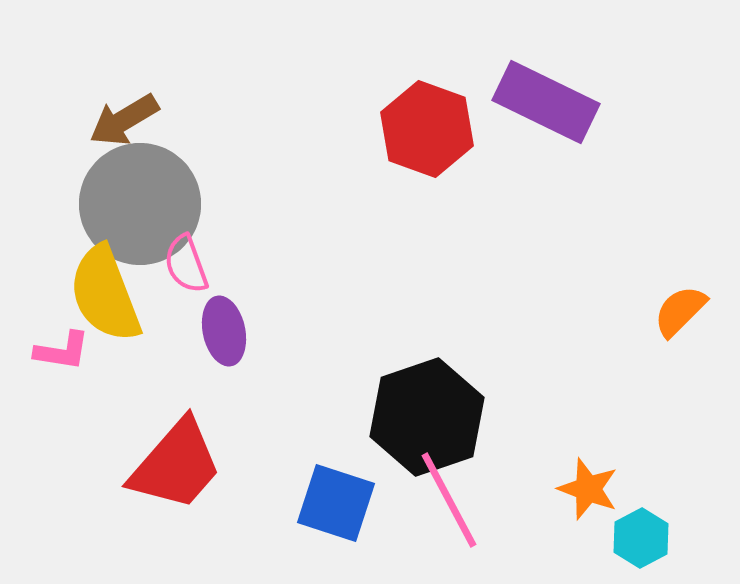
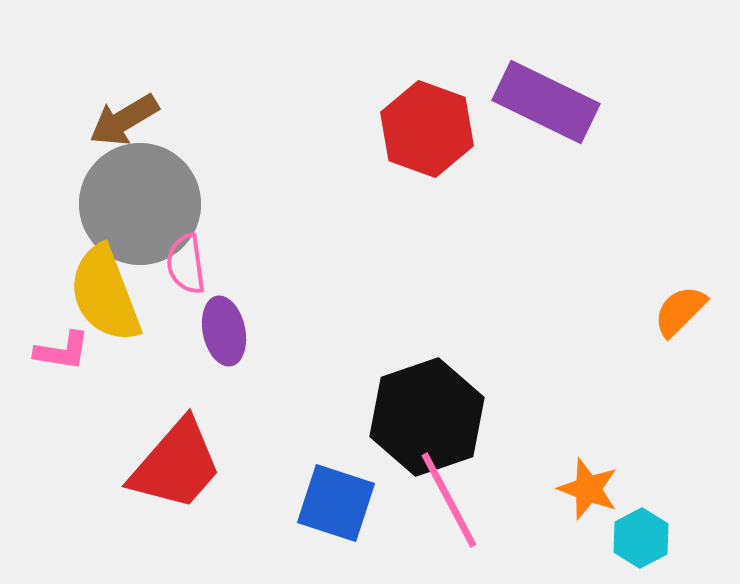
pink semicircle: rotated 12 degrees clockwise
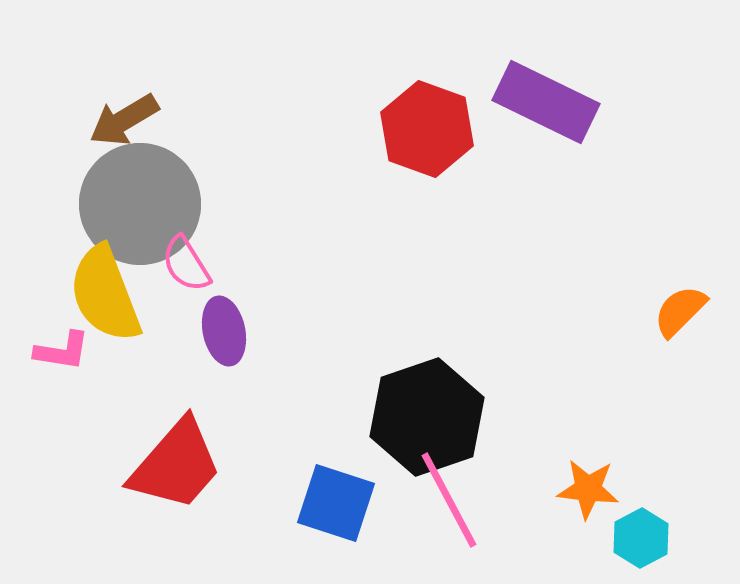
pink semicircle: rotated 24 degrees counterclockwise
orange star: rotated 14 degrees counterclockwise
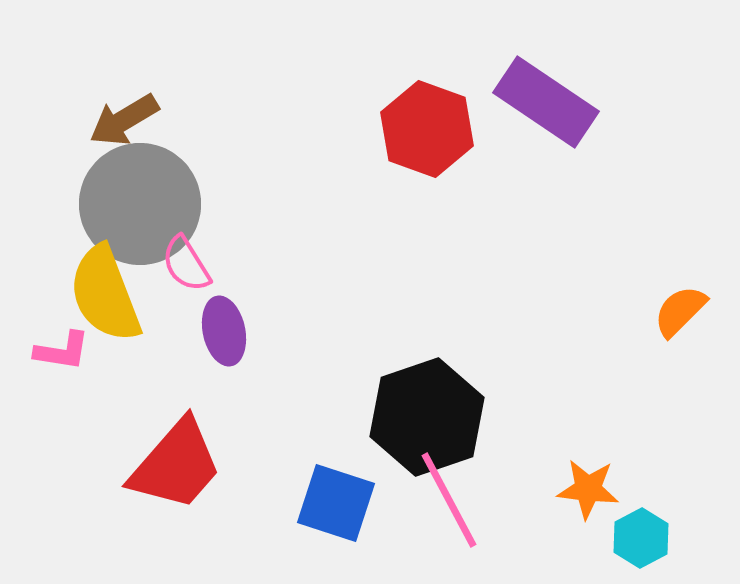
purple rectangle: rotated 8 degrees clockwise
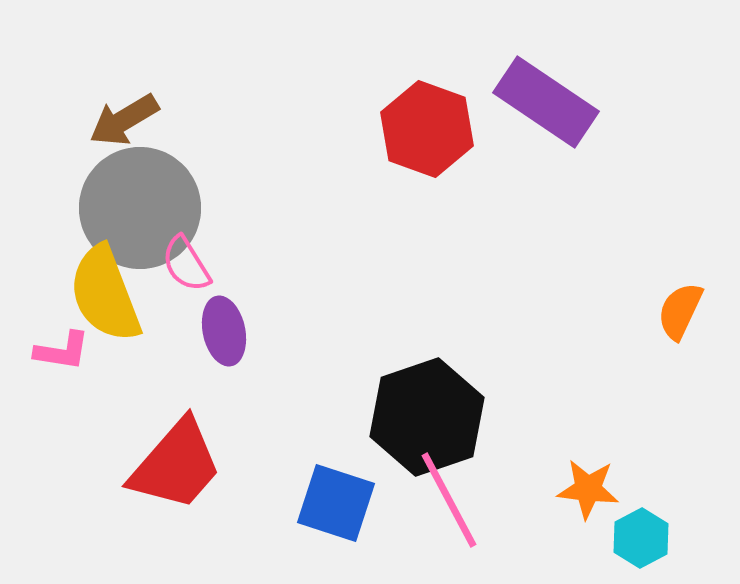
gray circle: moved 4 px down
orange semicircle: rotated 20 degrees counterclockwise
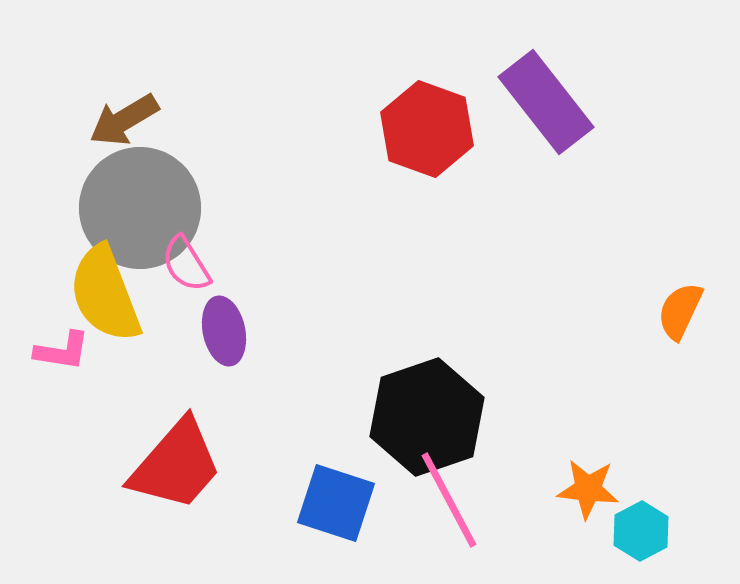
purple rectangle: rotated 18 degrees clockwise
cyan hexagon: moved 7 px up
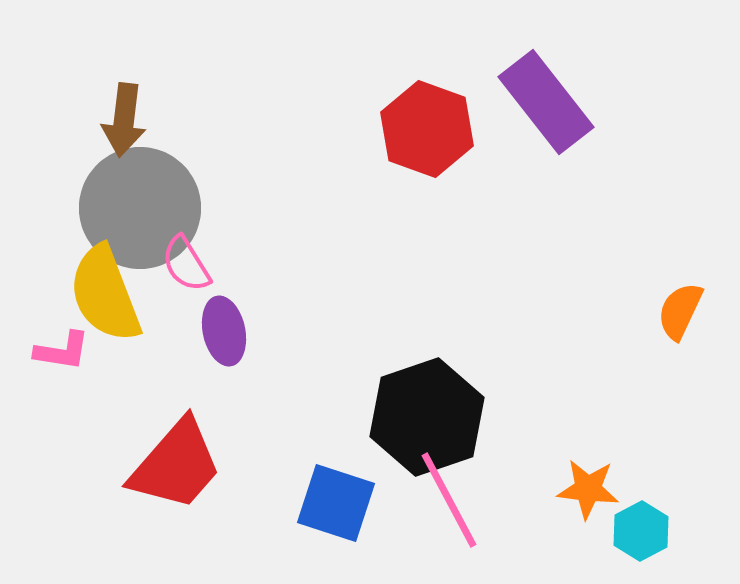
brown arrow: rotated 52 degrees counterclockwise
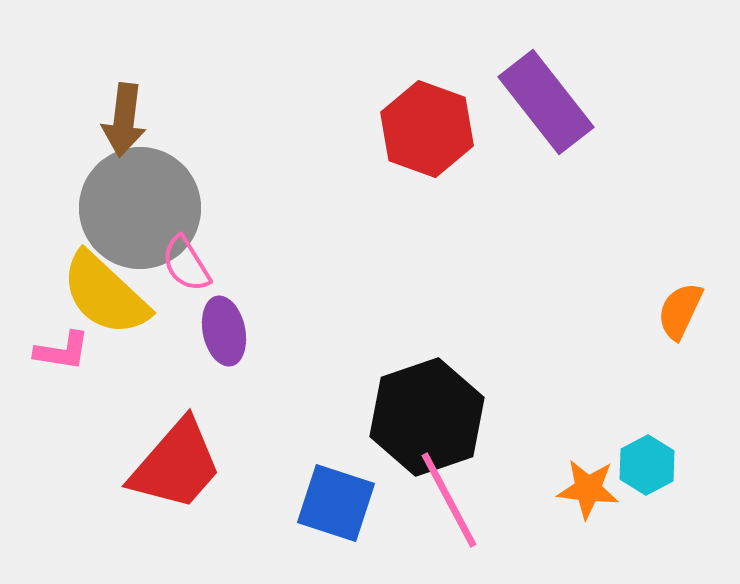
yellow semicircle: rotated 26 degrees counterclockwise
cyan hexagon: moved 6 px right, 66 px up
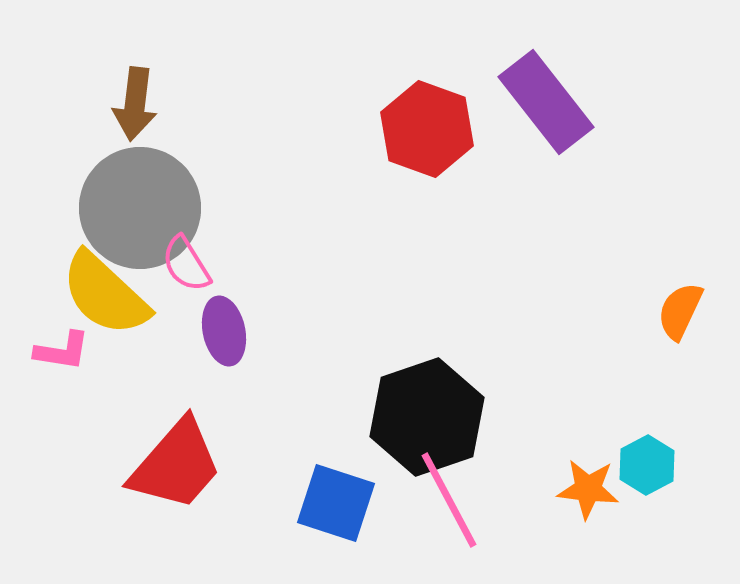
brown arrow: moved 11 px right, 16 px up
